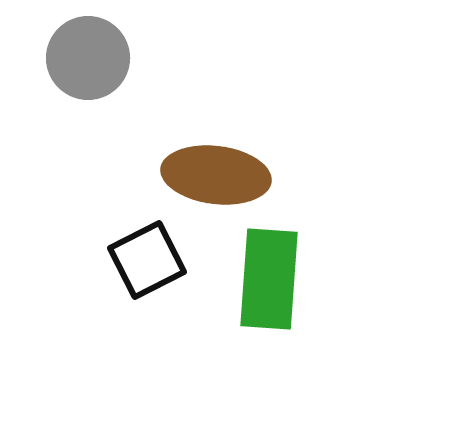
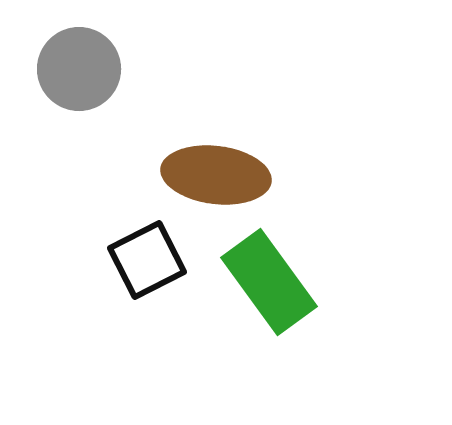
gray circle: moved 9 px left, 11 px down
green rectangle: moved 3 px down; rotated 40 degrees counterclockwise
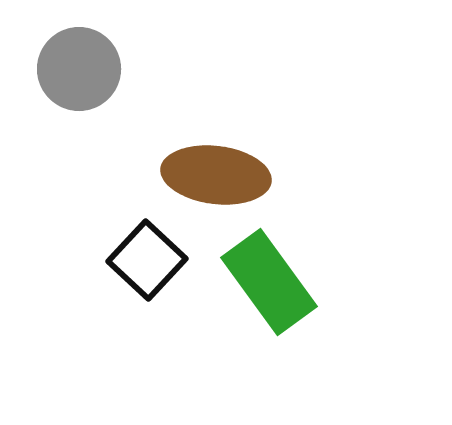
black square: rotated 20 degrees counterclockwise
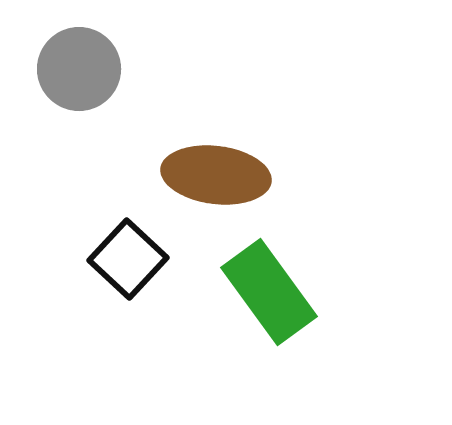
black square: moved 19 px left, 1 px up
green rectangle: moved 10 px down
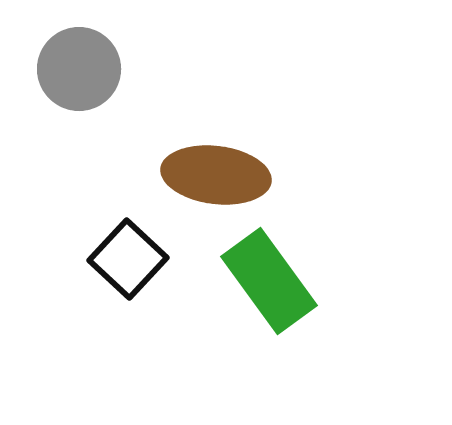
green rectangle: moved 11 px up
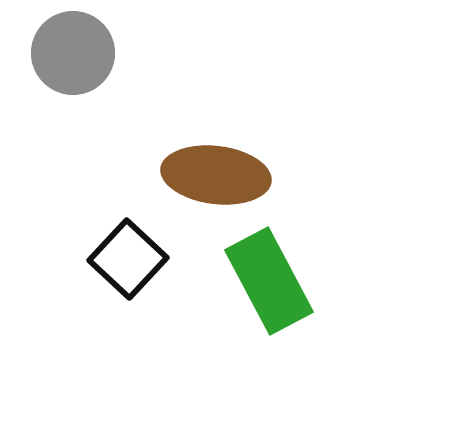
gray circle: moved 6 px left, 16 px up
green rectangle: rotated 8 degrees clockwise
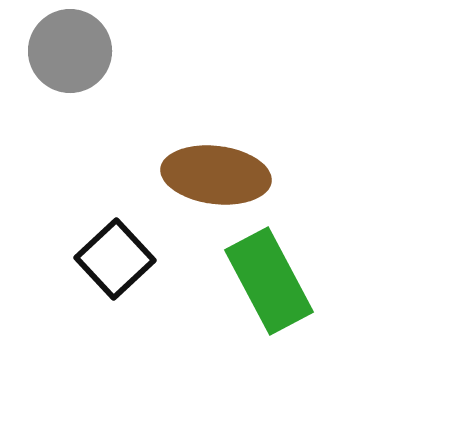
gray circle: moved 3 px left, 2 px up
black square: moved 13 px left; rotated 4 degrees clockwise
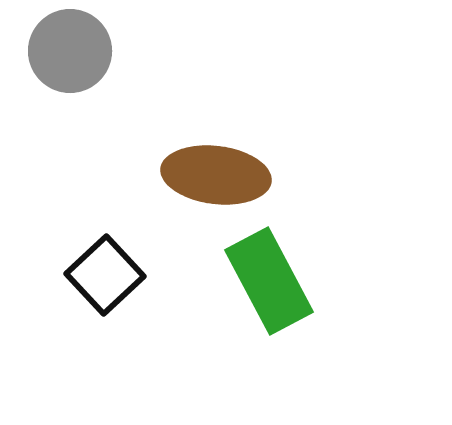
black square: moved 10 px left, 16 px down
